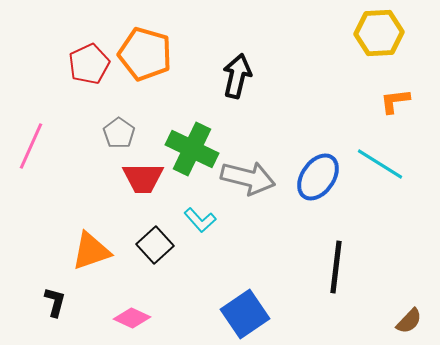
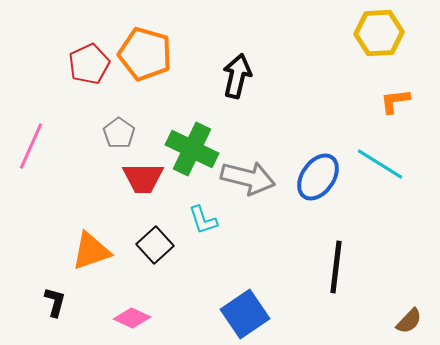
cyan L-shape: moved 3 px right; rotated 24 degrees clockwise
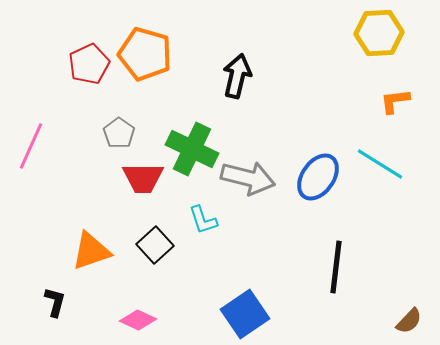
pink diamond: moved 6 px right, 2 px down
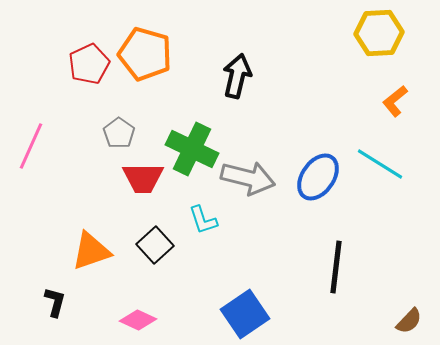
orange L-shape: rotated 32 degrees counterclockwise
